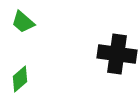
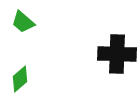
black cross: rotated 6 degrees counterclockwise
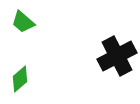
black cross: moved 2 px down; rotated 30 degrees counterclockwise
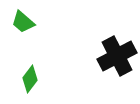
green diamond: moved 10 px right; rotated 12 degrees counterclockwise
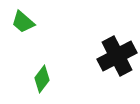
green diamond: moved 12 px right
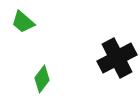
black cross: moved 2 px down
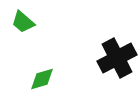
green diamond: rotated 36 degrees clockwise
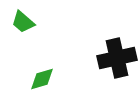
black cross: rotated 15 degrees clockwise
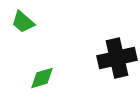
green diamond: moved 1 px up
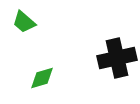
green trapezoid: moved 1 px right
